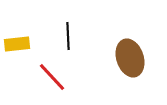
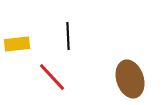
brown ellipse: moved 21 px down
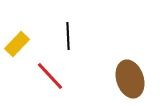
yellow rectangle: rotated 40 degrees counterclockwise
red line: moved 2 px left, 1 px up
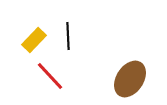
yellow rectangle: moved 17 px right, 4 px up
brown ellipse: rotated 51 degrees clockwise
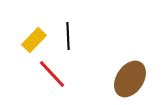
red line: moved 2 px right, 2 px up
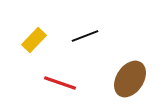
black line: moved 17 px right; rotated 72 degrees clockwise
red line: moved 8 px right, 9 px down; rotated 28 degrees counterclockwise
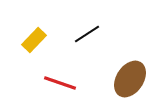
black line: moved 2 px right, 2 px up; rotated 12 degrees counterclockwise
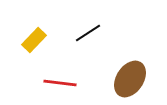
black line: moved 1 px right, 1 px up
red line: rotated 12 degrees counterclockwise
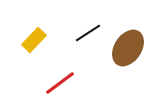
brown ellipse: moved 2 px left, 31 px up
red line: rotated 44 degrees counterclockwise
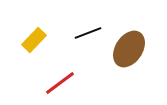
black line: rotated 12 degrees clockwise
brown ellipse: moved 1 px right, 1 px down
